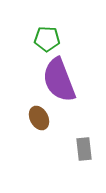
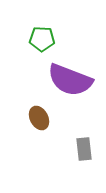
green pentagon: moved 5 px left
purple semicircle: moved 11 px right; rotated 48 degrees counterclockwise
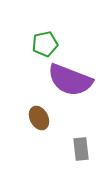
green pentagon: moved 3 px right, 5 px down; rotated 15 degrees counterclockwise
gray rectangle: moved 3 px left
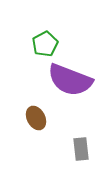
green pentagon: rotated 15 degrees counterclockwise
brown ellipse: moved 3 px left
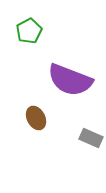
green pentagon: moved 16 px left, 13 px up
gray rectangle: moved 10 px right, 11 px up; rotated 60 degrees counterclockwise
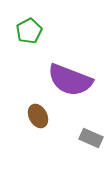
brown ellipse: moved 2 px right, 2 px up
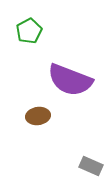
brown ellipse: rotated 70 degrees counterclockwise
gray rectangle: moved 28 px down
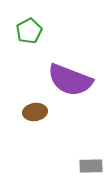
brown ellipse: moved 3 px left, 4 px up
gray rectangle: rotated 25 degrees counterclockwise
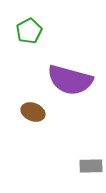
purple semicircle: rotated 6 degrees counterclockwise
brown ellipse: moved 2 px left; rotated 30 degrees clockwise
